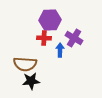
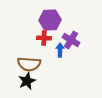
purple cross: moved 3 px left, 2 px down
brown semicircle: moved 4 px right
black star: moved 4 px left; rotated 18 degrees counterclockwise
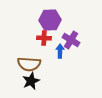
blue arrow: moved 1 px down
black star: moved 4 px right
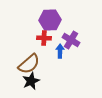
brown semicircle: rotated 45 degrees counterclockwise
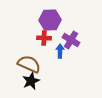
brown semicircle: rotated 115 degrees counterclockwise
